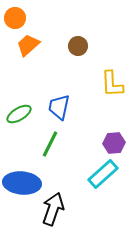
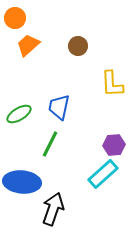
purple hexagon: moved 2 px down
blue ellipse: moved 1 px up
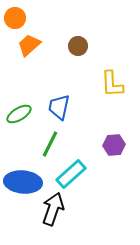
orange trapezoid: moved 1 px right
cyan rectangle: moved 32 px left
blue ellipse: moved 1 px right
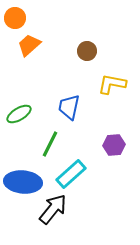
brown circle: moved 9 px right, 5 px down
yellow L-shape: rotated 104 degrees clockwise
blue trapezoid: moved 10 px right
black arrow: rotated 20 degrees clockwise
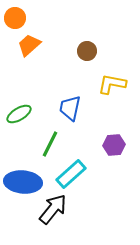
blue trapezoid: moved 1 px right, 1 px down
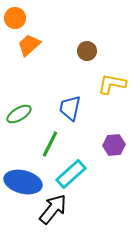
blue ellipse: rotated 9 degrees clockwise
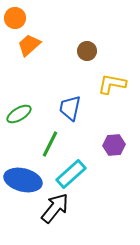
blue ellipse: moved 2 px up
black arrow: moved 2 px right, 1 px up
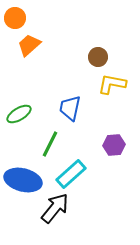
brown circle: moved 11 px right, 6 px down
